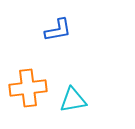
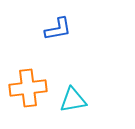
blue L-shape: moved 1 px up
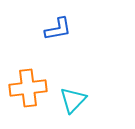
cyan triangle: rotated 36 degrees counterclockwise
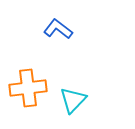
blue L-shape: rotated 132 degrees counterclockwise
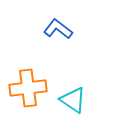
cyan triangle: rotated 40 degrees counterclockwise
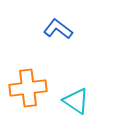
cyan triangle: moved 3 px right, 1 px down
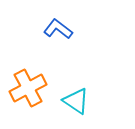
orange cross: rotated 21 degrees counterclockwise
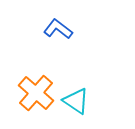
orange cross: moved 8 px right, 5 px down; rotated 21 degrees counterclockwise
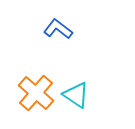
cyan triangle: moved 6 px up
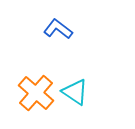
cyan triangle: moved 1 px left, 3 px up
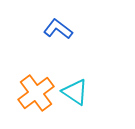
orange cross: rotated 12 degrees clockwise
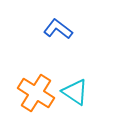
orange cross: rotated 21 degrees counterclockwise
